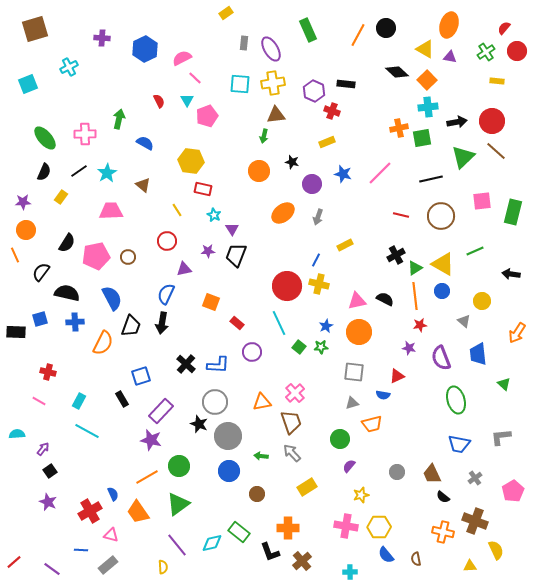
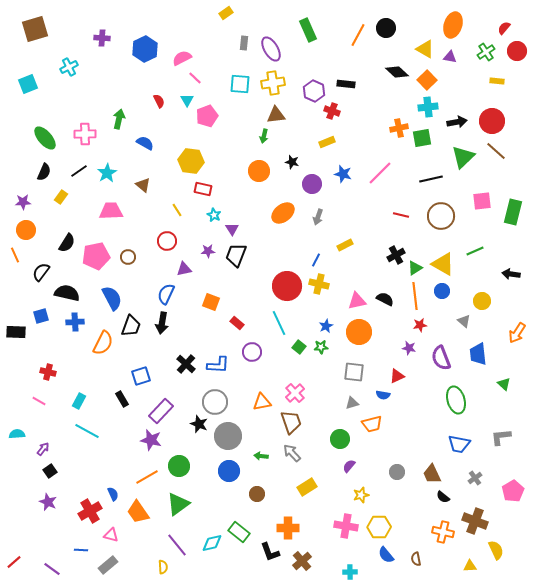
orange ellipse at (449, 25): moved 4 px right
blue square at (40, 319): moved 1 px right, 3 px up
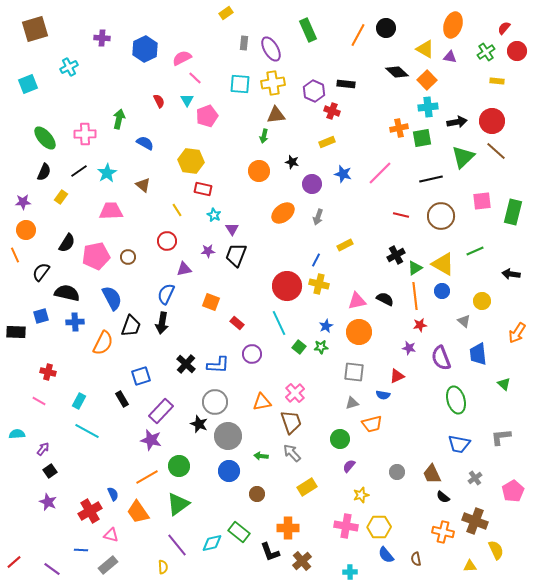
purple circle at (252, 352): moved 2 px down
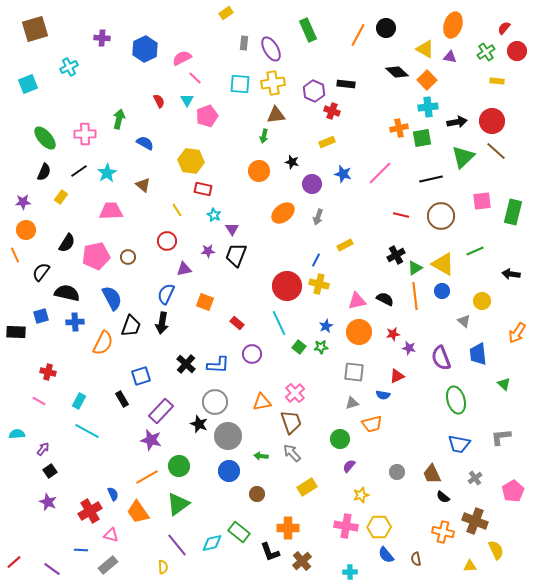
orange square at (211, 302): moved 6 px left
red star at (420, 325): moved 27 px left, 9 px down
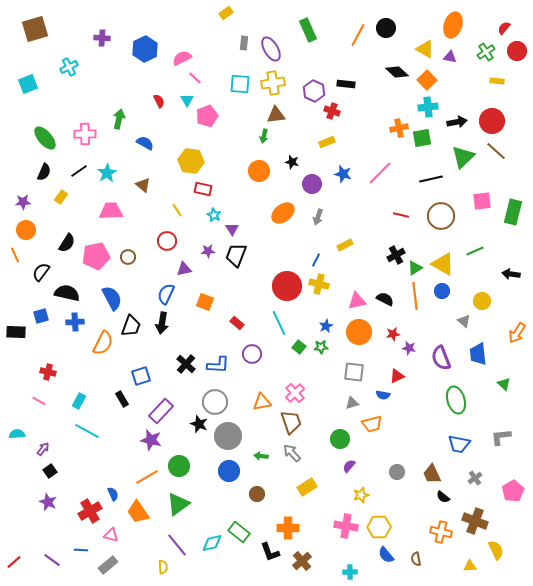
orange cross at (443, 532): moved 2 px left
purple line at (52, 569): moved 9 px up
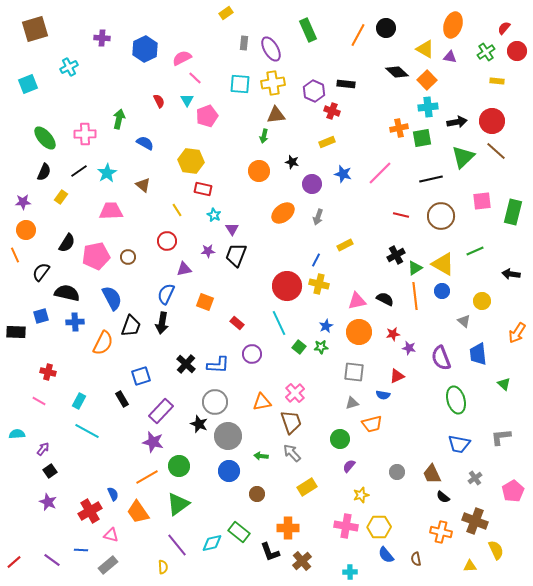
purple star at (151, 440): moved 2 px right, 2 px down
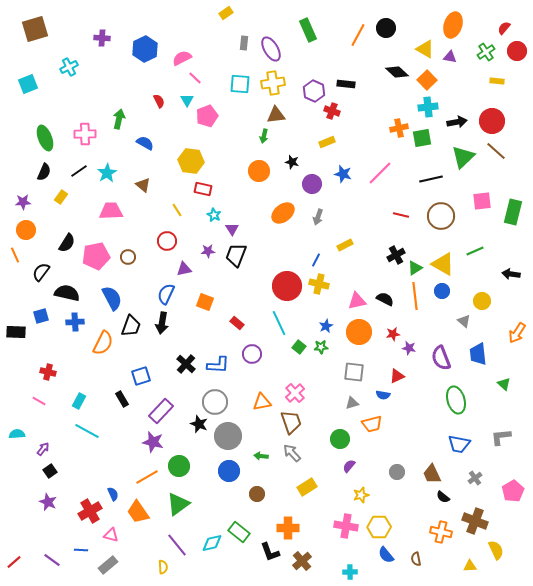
green ellipse at (45, 138): rotated 20 degrees clockwise
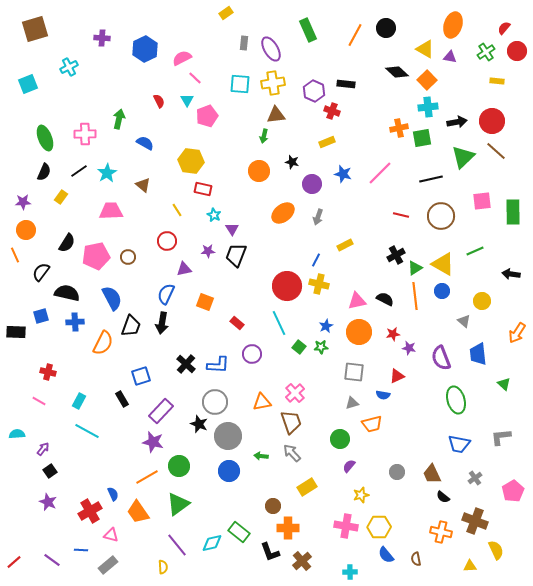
orange line at (358, 35): moved 3 px left
green rectangle at (513, 212): rotated 15 degrees counterclockwise
brown circle at (257, 494): moved 16 px right, 12 px down
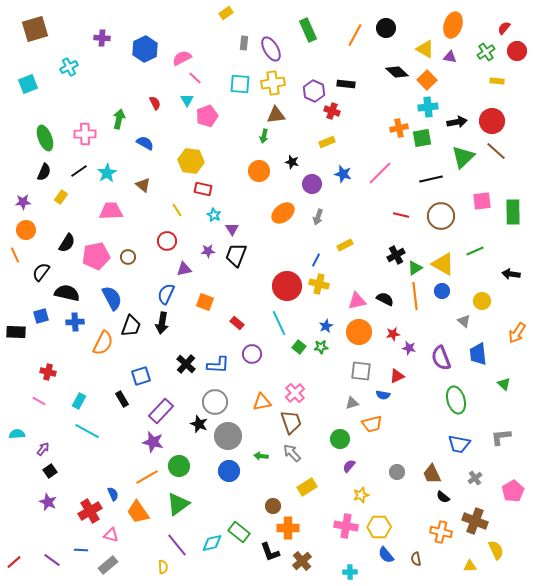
red semicircle at (159, 101): moved 4 px left, 2 px down
gray square at (354, 372): moved 7 px right, 1 px up
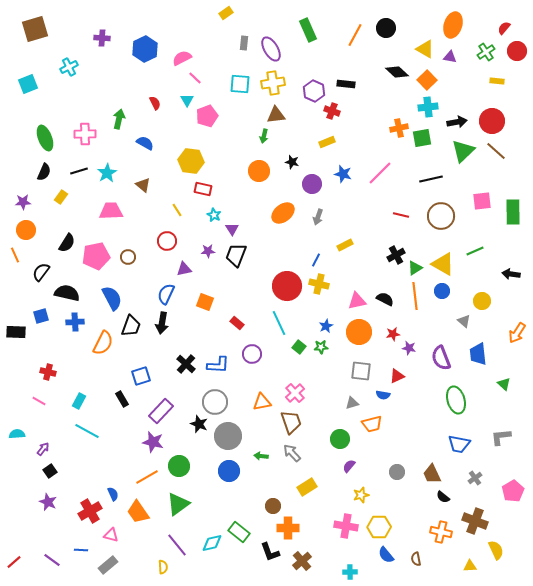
green triangle at (463, 157): moved 6 px up
black line at (79, 171): rotated 18 degrees clockwise
